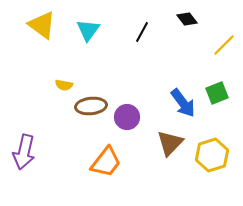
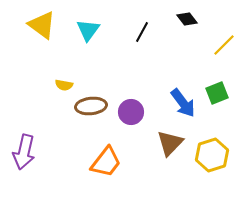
purple circle: moved 4 px right, 5 px up
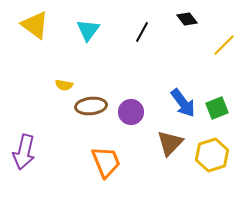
yellow triangle: moved 7 px left
green square: moved 15 px down
orange trapezoid: rotated 60 degrees counterclockwise
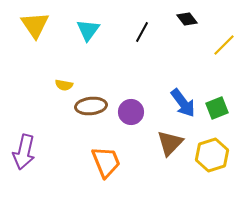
yellow triangle: rotated 20 degrees clockwise
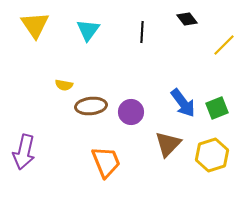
black line: rotated 25 degrees counterclockwise
brown triangle: moved 2 px left, 1 px down
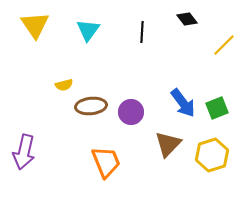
yellow semicircle: rotated 24 degrees counterclockwise
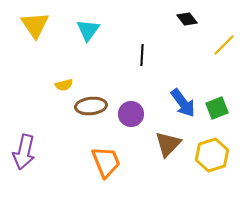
black line: moved 23 px down
purple circle: moved 2 px down
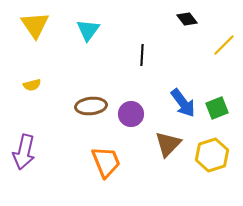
yellow semicircle: moved 32 px left
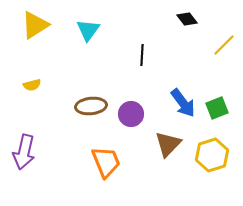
yellow triangle: rotated 32 degrees clockwise
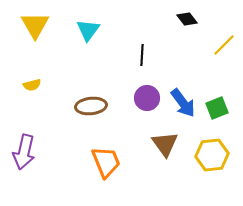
yellow triangle: rotated 28 degrees counterclockwise
purple circle: moved 16 px right, 16 px up
brown triangle: moved 3 px left; rotated 20 degrees counterclockwise
yellow hexagon: rotated 12 degrees clockwise
